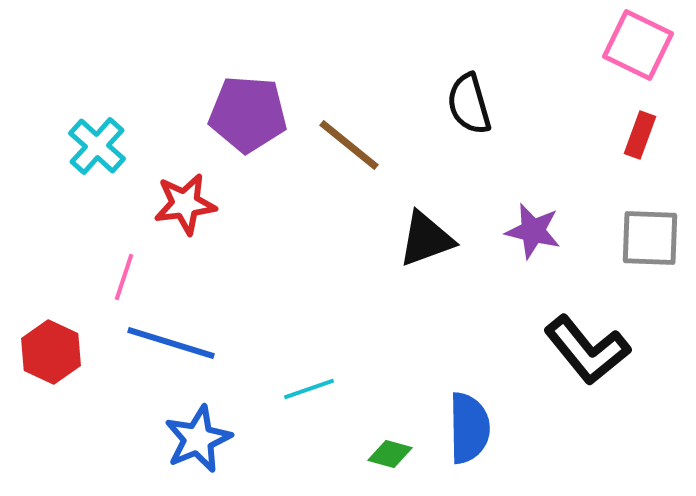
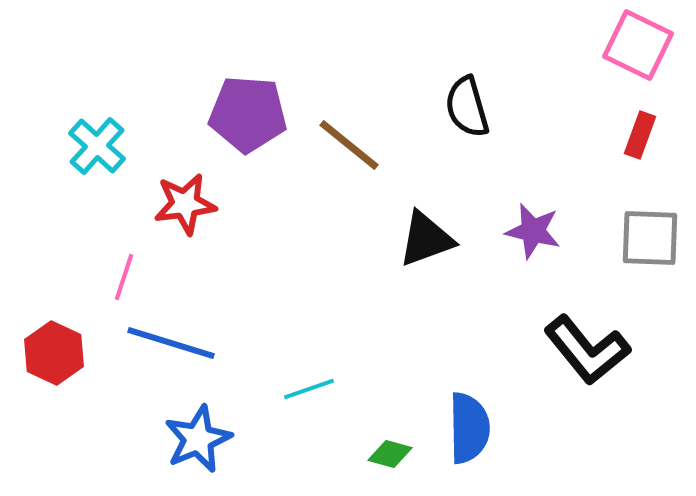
black semicircle: moved 2 px left, 3 px down
red hexagon: moved 3 px right, 1 px down
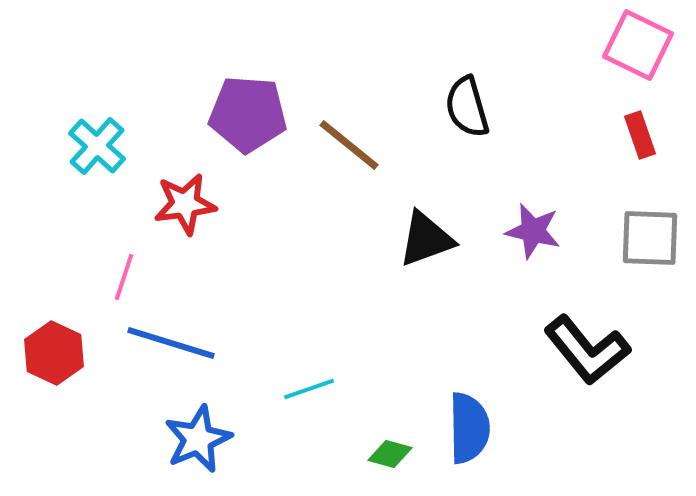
red rectangle: rotated 39 degrees counterclockwise
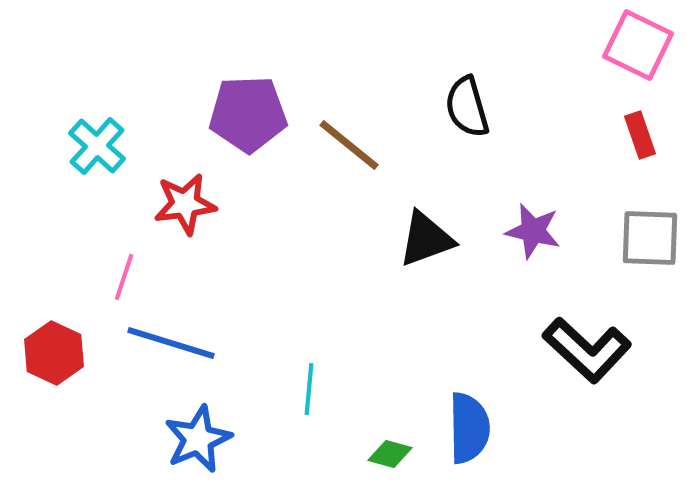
purple pentagon: rotated 6 degrees counterclockwise
black L-shape: rotated 8 degrees counterclockwise
cyan line: rotated 66 degrees counterclockwise
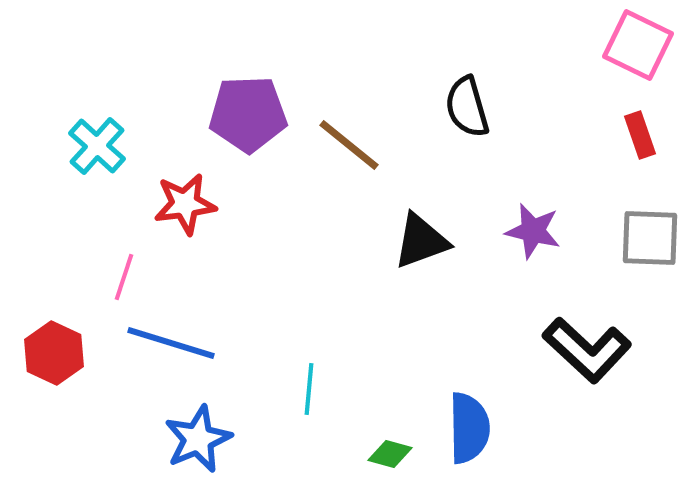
black triangle: moved 5 px left, 2 px down
